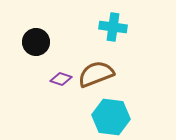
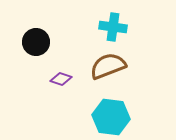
brown semicircle: moved 12 px right, 8 px up
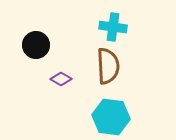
black circle: moved 3 px down
brown semicircle: rotated 108 degrees clockwise
purple diamond: rotated 10 degrees clockwise
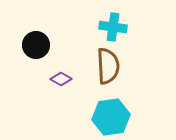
cyan hexagon: rotated 15 degrees counterclockwise
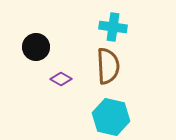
black circle: moved 2 px down
cyan hexagon: rotated 21 degrees clockwise
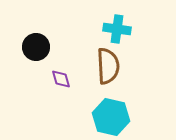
cyan cross: moved 4 px right, 2 px down
purple diamond: rotated 45 degrees clockwise
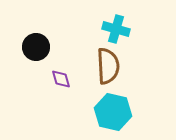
cyan cross: moved 1 px left; rotated 8 degrees clockwise
cyan hexagon: moved 2 px right, 5 px up
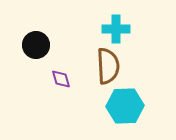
cyan cross: rotated 16 degrees counterclockwise
black circle: moved 2 px up
cyan hexagon: moved 12 px right, 6 px up; rotated 15 degrees counterclockwise
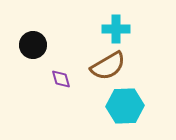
black circle: moved 3 px left
brown semicircle: rotated 63 degrees clockwise
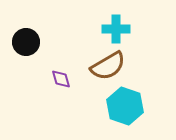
black circle: moved 7 px left, 3 px up
cyan hexagon: rotated 21 degrees clockwise
